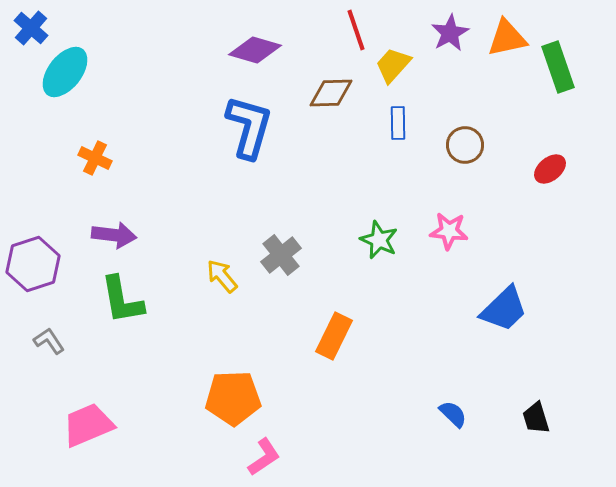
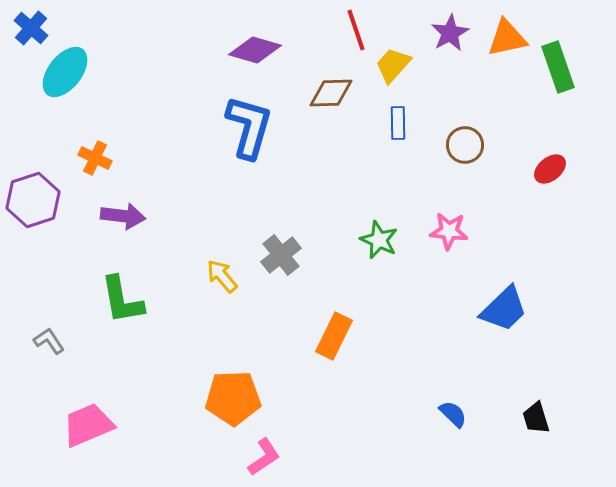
purple arrow: moved 9 px right, 19 px up
purple hexagon: moved 64 px up
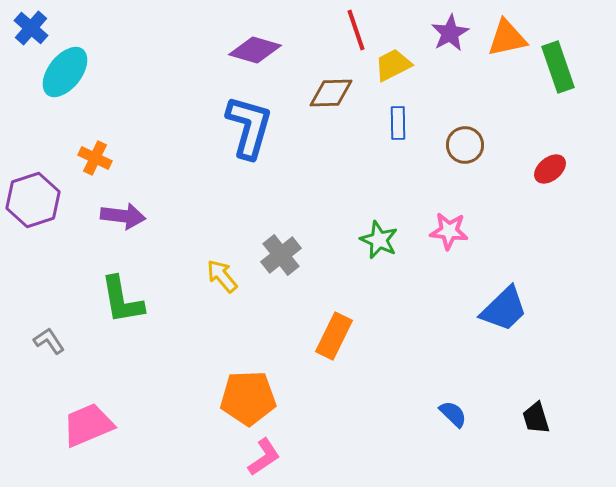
yellow trapezoid: rotated 21 degrees clockwise
orange pentagon: moved 15 px right
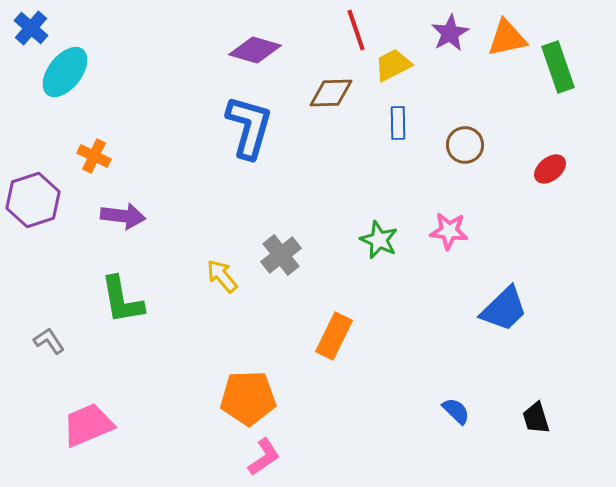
orange cross: moved 1 px left, 2 px up
blue semicircle: moved 3 px right, 3 px up
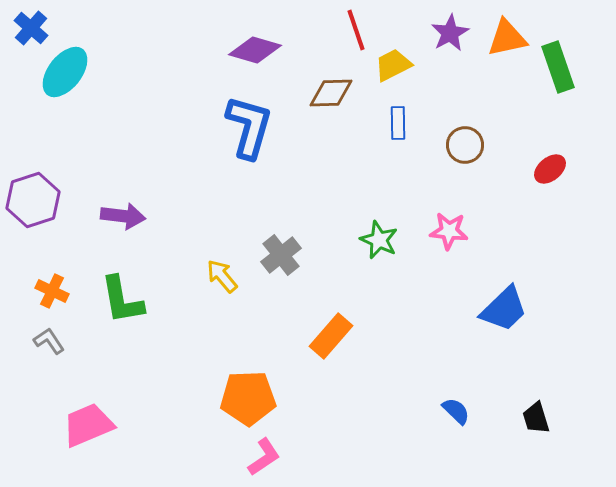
orange cross: moved 42 px left, 135 px down
orange rectangle: moved 3 px left; rotated 15 degrees clockwise
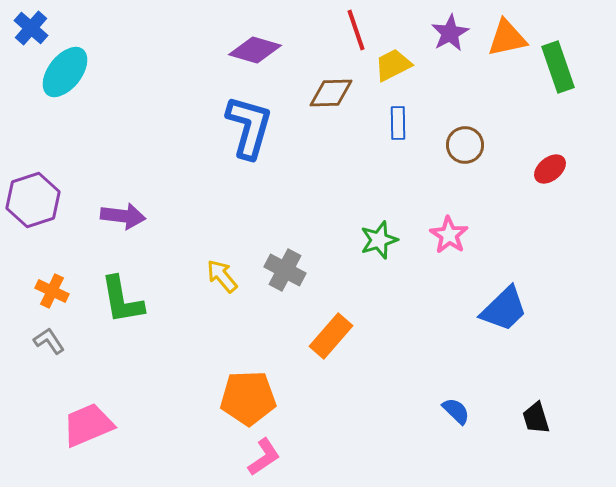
pink star: moved 4 px down; rotated 27 degrees clockwise
green star: rotated 30 degrees clockwise
gray cross: moved 4 px right, 15 px down; rotated 24 degrees counterclockwise
